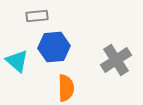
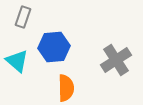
gray rectangle: moved 14 px left, 1 px down; rotated 65 degrees counterclockwise
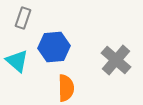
gray rectangle: moved 1 px down
gray cross: rotated 16 degrees counterclockwise
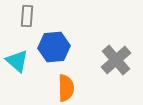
gray rectangle: moved 4 px right, 2 px up; rotated 15 degrees counterclockwise
gray cross: rotated 8 degrees clockwise
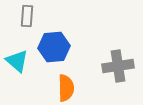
gray cross: moved 2 px right, 6 px down; rotated 32 degrees clockwise
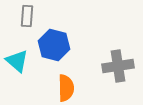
blue hexagon: moved 2 px up; rotated 20 degrees clockwise
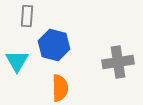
cyan triangle: rotated 20 degrees clockwise
gray cross: moved 4 px up
orange semicircle: moved 6 px left
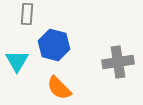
gray rectangle: moved 2 px up
orange semicircle: moved 1 px left; rotated 136 degrees clockwise
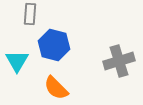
gray rectangle: moved 3 px right
gray cross: moved 1 px right, 1 px up; rotated 8 degrees counterclockwise
orange semicircle: moved 3 px left
